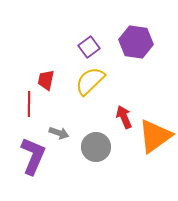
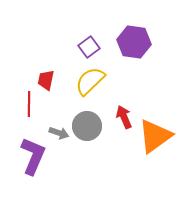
purple hexagon: moved 2 px left
gray circle: moved 9 px left, 21 px up
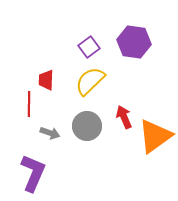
red trapezoid: rotated 10 degrees counterclockwise
gray arrow: moved 9 px left
purple L-shape: moved 17 px down
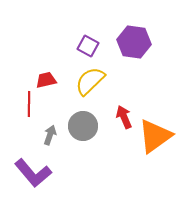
purple square: moved 1 px left, 1 px up; rotated 25 degrees counterclockwise
red trapezoid: rotated 75 degrees clockwise
gray circle: moved 4 px left
gray arrow: moved 2 px down; rotated 90 degrees counterclockwise
purple L-shape: rotated 117 degrees clockwise
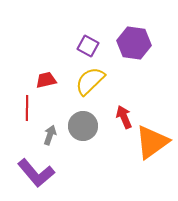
purple hexagon: moved 1 px down
red line: moved 2 px left, 4 px down
orange triangle: moved 3 px left, 6 px down
purple L-shape: moved 3 px right
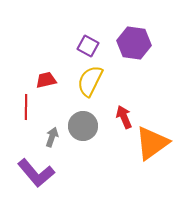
yellow semicircle: rotated 20 degrees counterclockwise
red line: moved 1 px left, 1 px up
gray arrow: moved 2 px right, 2 px down
orange triangle: moved 1 px down
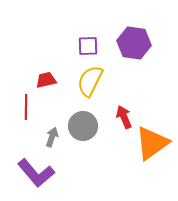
purple square: rotated 30 degrees counterclockwise
